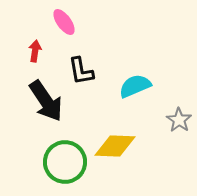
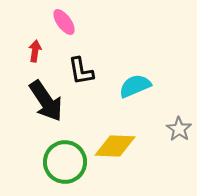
gray star: moved 9 px down
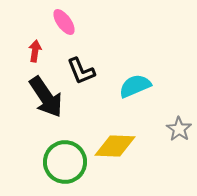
black L-shape: rotated 12 degrees counterclockwise
black arrow: moved 4 px up
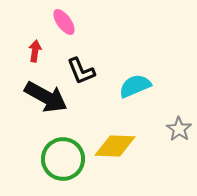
black arrow: rotated 27 degrees counterclockwise
green circle: moved 2 px left, 3 px up
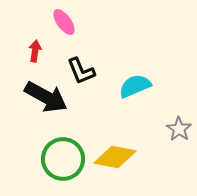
yellow diamond: moved 11 px down; rotated 9 degrees clockwise
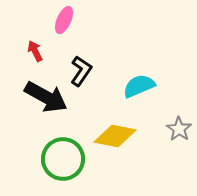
pink ellipse: moved 2 px up; rotated 60 degrees clockwise
red arrow: rotated 35 degrees counterclockwise
black L-shape: rotated 124 degrees counterclockwise
cyan semicircle: moved 4 px right
yellow diamond: moved 21 px up
